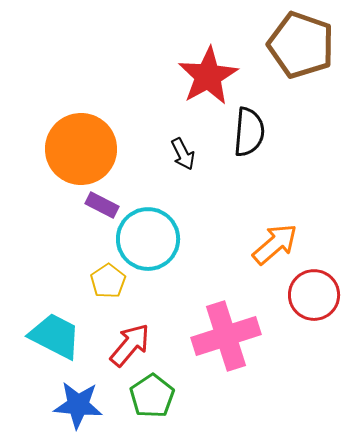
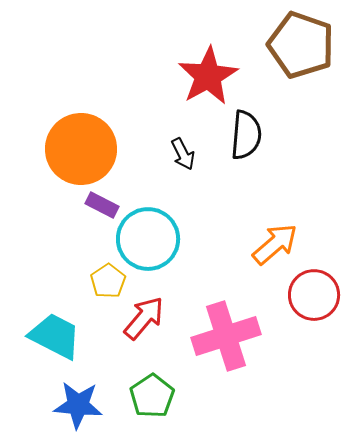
black semicircle: moved 3 px left, 3 px down
red arrow: moved 14 px right, 27 px up
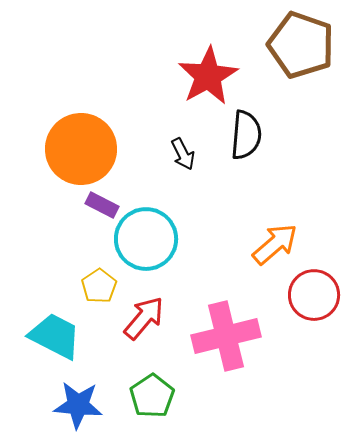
cyan circle: moved 2 px left
yellow pentagon: moved 9 px left, 5 px down
pink cross: rotated 4 degrees clockwise
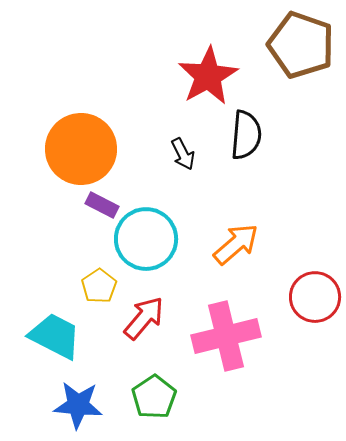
orange arrow: moved 39 px left
red circle: moved 1 px right, 2 px down
green pentagon: moved 2 px right, 1 px down
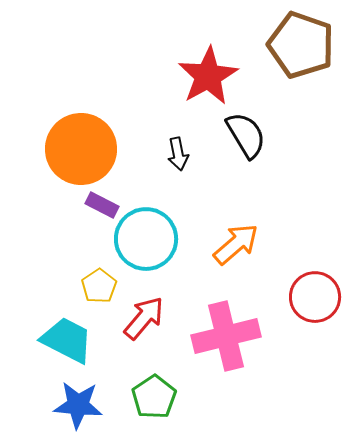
black semicircle: rotated 36 degrees counterclockwise
black arrow: moved 5 px left; rotated 16 degrees clockwise
cyan trapezoid: moved 12 px right, 4 px down
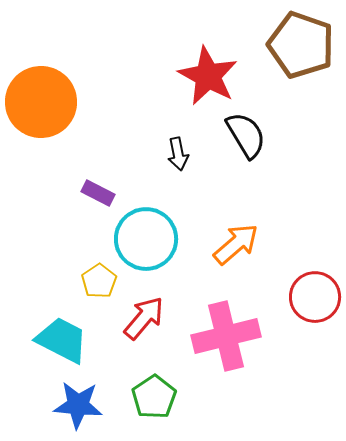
red star: rotated 14 degrees counterclockwise
orange circle: moved 40 px left, 47 px up
purple rectangle: moved 4 px left, 12 px up
yellow pentagon: moved 5 px up
cyan trapezoid: moved 5 px left
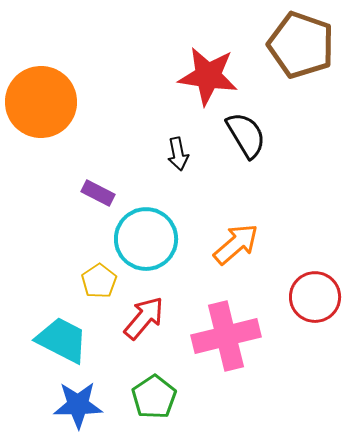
red star: rotated 20 degrees counterclockwise
blue star: rotated 6 degrees counterclockwise
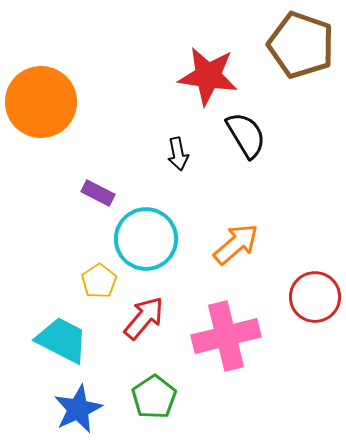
blue star: moved 4 px down; rotated 24 degrees counterclockwise
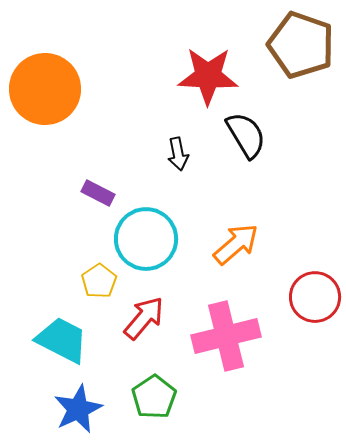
red star: rotated 6 degrees counterclockwise
orange circle: moved 4 px right, 13 px up
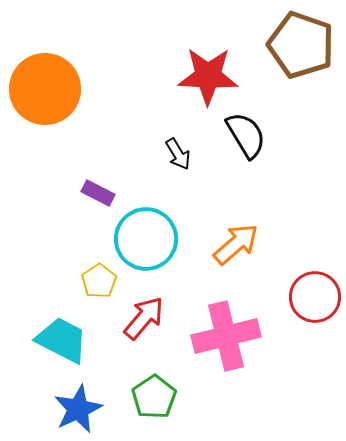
black arrow: rotated 20 degrees counterclockwise
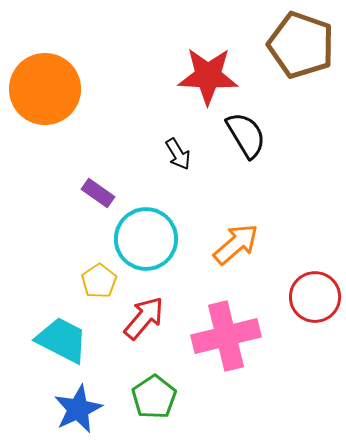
purple rectangle: rotated 8 degrees clockwise
